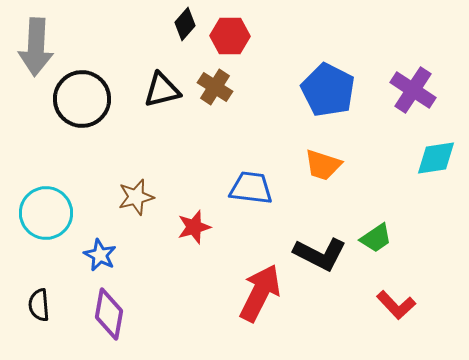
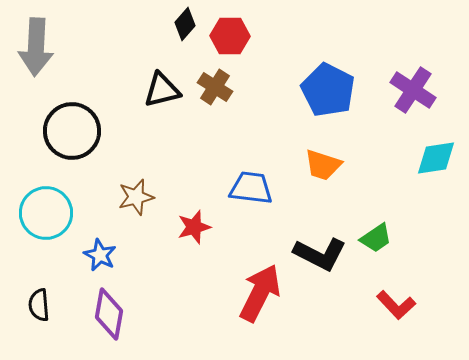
black circle: moved 10 px left, 32 px down
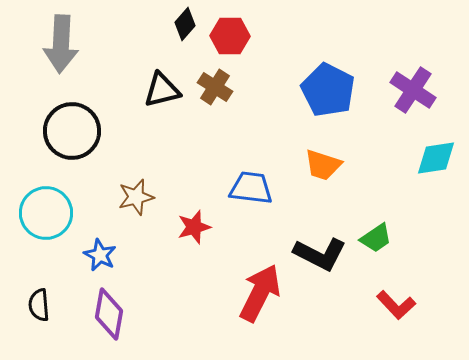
gray arrow: moved 25 px right, 3 px up
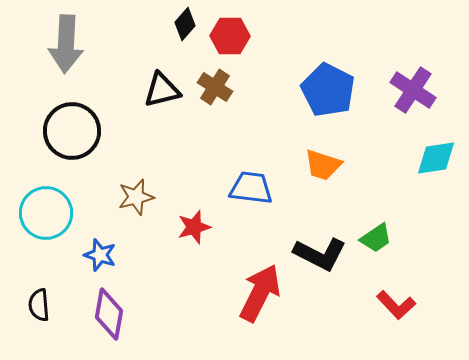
gray arrow: moved 5 px right
blue star: rotated 8 degrees counterclockwise
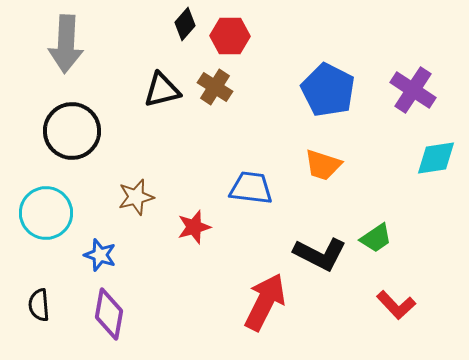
red arrow: moved 5 px right, 9 px down
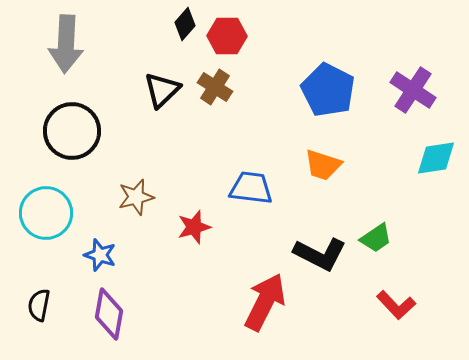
red hexagon: moved 3 px left
black triangle: rotated 30 degrees counterclockwise
black semicircle: rotated 16 degrees clockwise
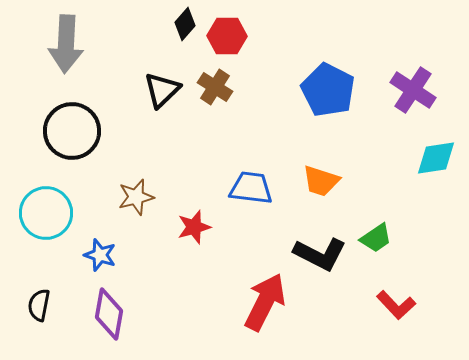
orange trapezoid: moved 2 px left, 16 px down
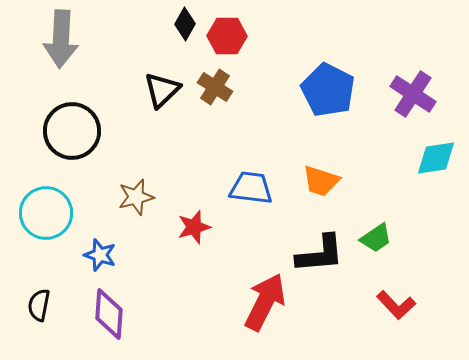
black diamond: rotated 12 degrees counterclockwise
gray arrow: moved 5 px left, 5 px up
purple cross: moved 4 px down
black L-shape: rotated 32 degrees counterclockwise
purple diamond: rotated 6 degrees counterclockwise
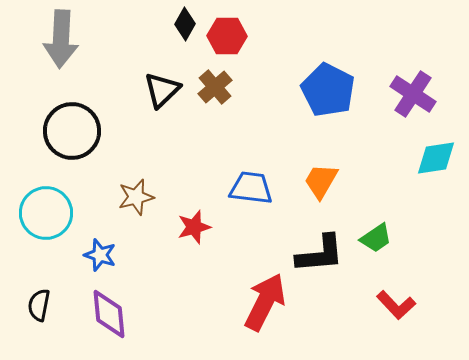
brown cross: rotated 16 degrees clockwise
orange trapezoid: rotated 102 degrees clockwise
purple diamond: rotated 9 degrees counterclockwise
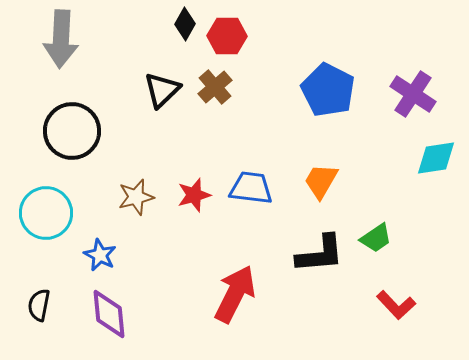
red star: moved 32 px up
blue star: rotated 8 degrees clockwise
red arrow: moved 30 px left, 8 px up
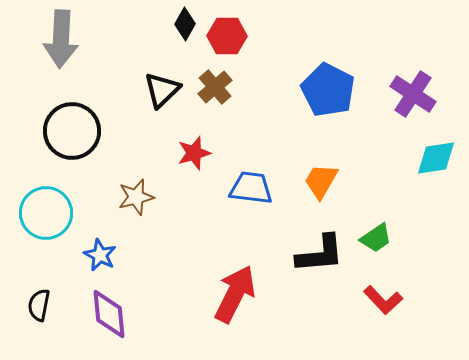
red star: moved 42 px up
red L-shape: moved 13 px left, 5 px up
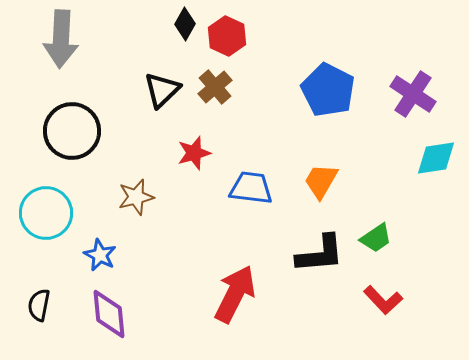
red hexagon: rotated 24 degrees clockwise
